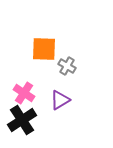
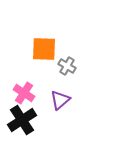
purple triangle: rotated 10 degrees counterclockwise
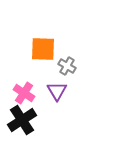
orange square: moved 1 px left
purple triangle: moved 3 px left, 9 px up; rotated 20 degrees counterclockwise
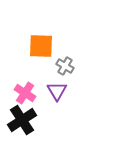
orange square: moved 2 px left, 3 px up
gray cross: moved 2 px left
pink cross: moved 1 px right
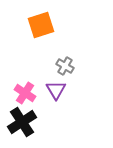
orange square: moved 21 px up; rotated 20 degrees counterclockwise
purple triangle: moved 1 px left, 1 px up
black cross: moved 2 px down
